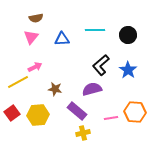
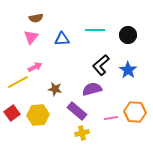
yellow cross: moved 1 px left
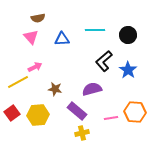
brown semicircle: moved 2 px right
pink triangle: rotated 21 degrees counterclockwise
black L-shape: moved 3 px right, 4 px up
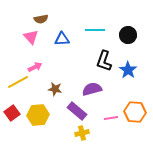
brown semicircle: moved 3 px right, 1 px down
black L-shape: rotated 30 degrees counterclockwise
